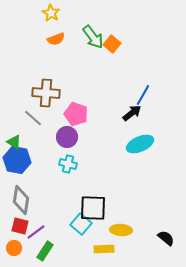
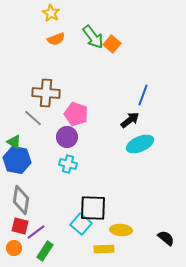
blue line: rotated 10 degrees counterclockwise
black arrow: moved 2 px left, 7 px down
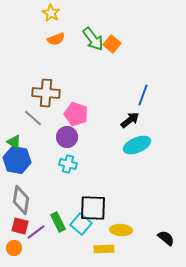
green arrow: moved 2 px down
cyan ellipse: moved 3 px left, 1 px down
green rectangle: moved 13 px right, 29 px up; rotated 60 degrees counterclockwise
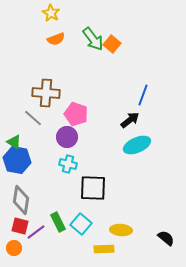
black square: moved 20 px up
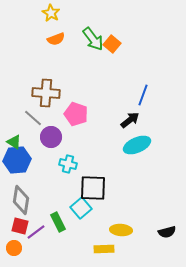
purple circle: moved 16 px left
blue hexagon: rotated 16 degrees counterclockwise
cyan square: moved 16 px up; rotated 10 degrees clockwise
black semicircle: moved 1 px right, 6 px up; rotated 126 degrees clockwise
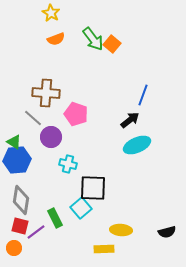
green rectangle: moved 3 px left, 4 px up
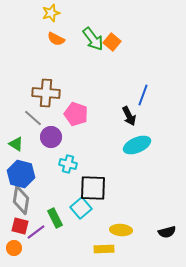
yellow star: rotated 24 degrees clockwise
orange semicircle: rotated 48 degrees clockwise
orange square: moved 2 px up
black arrow: moved 1 px left, 4 px up; rotated 102 degrees clockwise
green triangle: moved 2 px right, 2 px down
blue hexagon: moved 4 px right, 14 px down; rotated 20 degrees clockwise
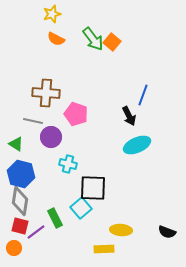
yellow star: moved 1 px right, 1 px down
gray line: moved 3 px down; rotated 30 degrees counterclockwise
gray diamond: moved 1 px left, 1 px down
black semicircle: rotated 36 degrees clockwise
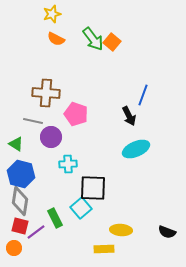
cyan ellipse: moved 1 px left, 4 px down
cyan cross: rotated 18 degrees counterclockwise
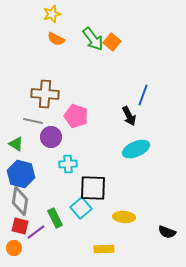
brown cross: moved 1 px left, 1 px down
pink pentagon: moved 2 px down
yellow ellipse: moved 3 px right, 13 px up
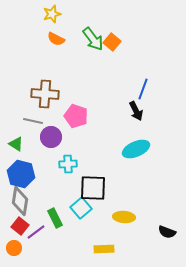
blue line: moved 6 px up
black arrow: moved 7 px right, 5 px up
red square: rotated 24 degrees clockwise
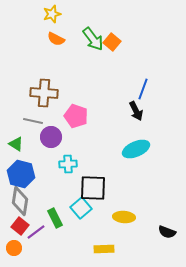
brown cross: moved 1 px left, 1 px up
